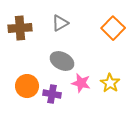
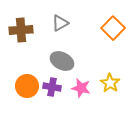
brown cross: moved 1 px right, 2 px down
pink star: moved 5 px down
purple cross: moved 7 px up
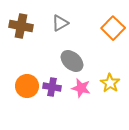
brown cross: moved 4 px up; rotated 15 degrees clockwise
gray ellipse: moved 10 px right; rotated 15 degrees clockwise
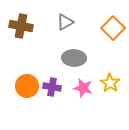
gray triangle: moved 5 px right, 1 px up
gray ellipse: moved 2 px right, 3 px up; rotated 40 degrees counterclockwise
pink star: moved 2 px right
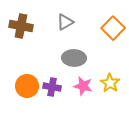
pink star: moved 2 px up
